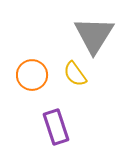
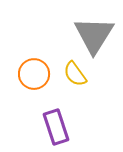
orange circle: moved 2 px right, 1 px up
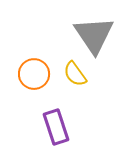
gray triangle: rotated 6 degrees counterclockwise
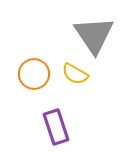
yellow semicircle: rotated 24 degrees counterclockwise
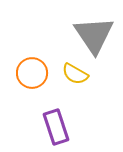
orange circle: moved 2 px left, 1 px up
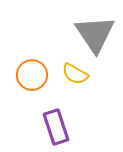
gray triangle: moved 1 px right, 1 px up
orange circle: moved 2 px down
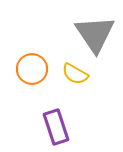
orange circle: moved 6 px up
